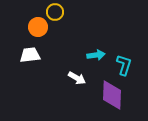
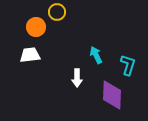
yellow circle: moved 2 px right
orange circle: moved 2 px left
cyan arrow: rotated 108 degrees counterclockwise
cyan L-shape: moved 4 px right
white arrow: rotated 60 degrees clockwise
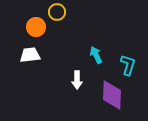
white arrow: moved 2 px down
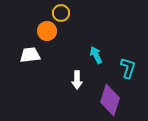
yellow circle: moved 4 px right, 1 px down
orange circle: moved 11 px right, 4 px down
cyan L-shape: moved 3 px down
purple diamond: moved 2 px left, 5 px down; rotated 16 degrees clockwise
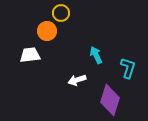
white arrow: rotated 72 degrees clockwise
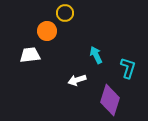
yellow circle: moved 4 px right
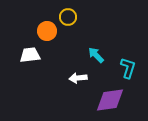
yellow circle: moved 3 px right, 4 px down
cyan arrow: rotated 18 degrees counterclockwise
white arrow: moved 1 px right, 2 px up; rotated 12 degrees clockwise
purple diamond: rotated 64 degrees clockwise
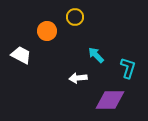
yellow circle: moved 7 px right
white trapezoid: moved 9 px left; rotated 35 degrees clockwise
purple diamond: rotated 8 degrees clockwise
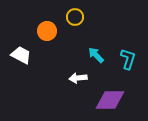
cyan L-shape: moved 9 px up
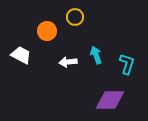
cyan arrow: rotated 24 degrees clockwise
cyan L-shape: moved 1 px left, 5 px down
white arrow: moved 10 px left, 16 px up
